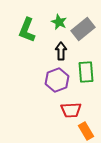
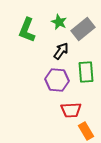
black arrow: rotated 36 degrees clockwise
purple hexagon: rotated 25 degrees clockwise
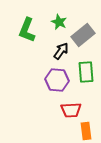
gray rectangle: moved 6 px down
orange rectangle: rotated 24 degrees clockwise
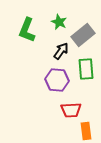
green rectangle: moved 3 px up
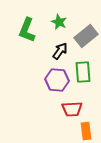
gray rectangle: moved 3 px right, 1 px down
black arrow: moved 1 px left
green rectangle: moved 3 px left, 3 px down
red trapezoid: moved 1 px right, 1 px up
